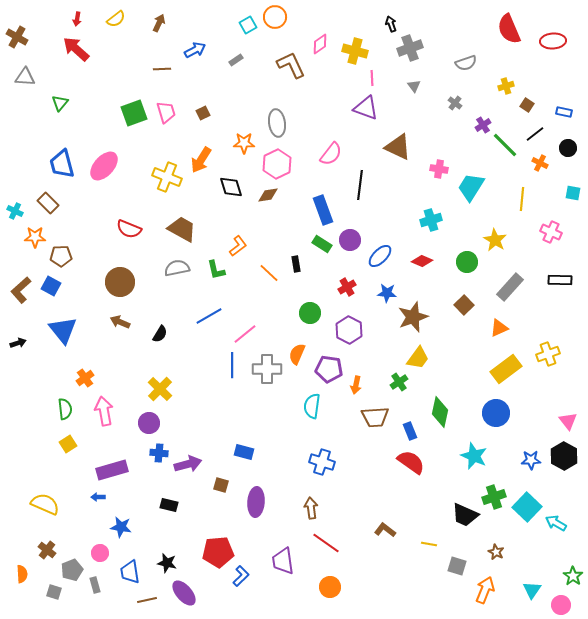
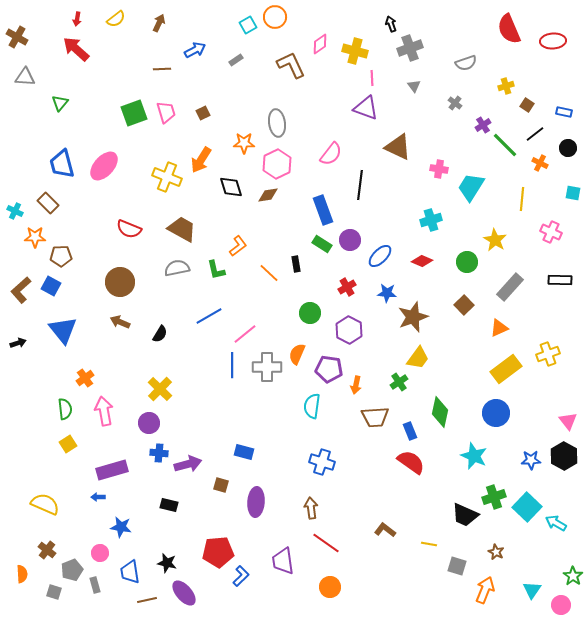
gray cross at (267, 369): moved 2 px up
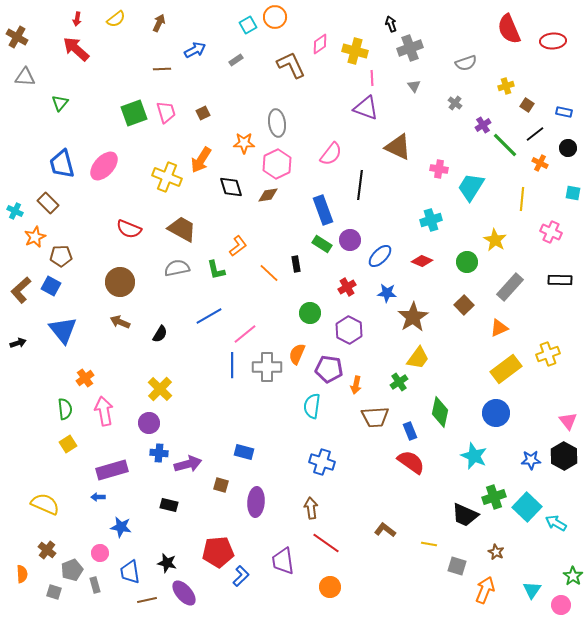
orange star at (35, 237): rotated 25 degrees counterclockwise
brown star at (413, 317): rotated 12 degrees counterclockwise
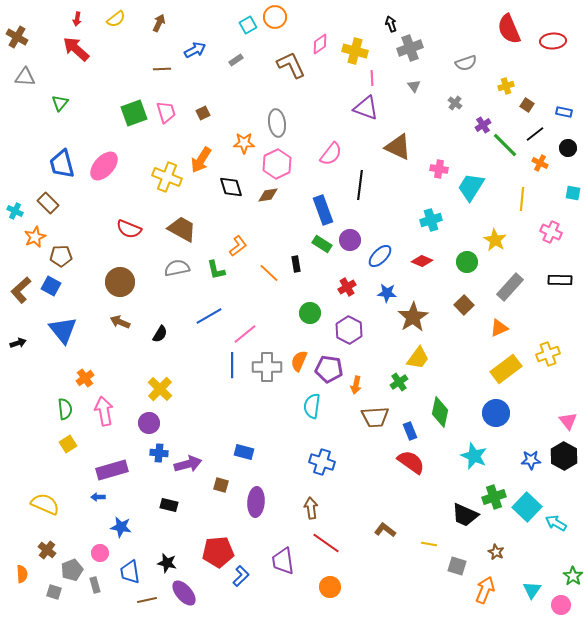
orange semicircle at (297, 354): moved 2 px right, 7 px down
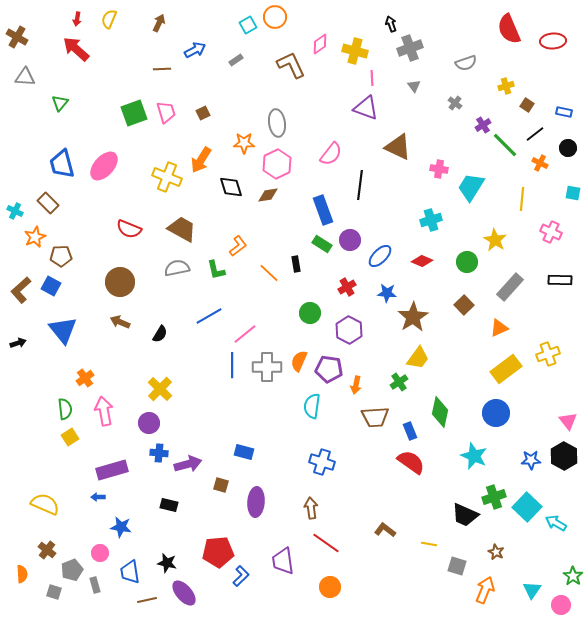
yellow semicircle at (116, 19): moved 7 px left; rotated 150 degrees clockwise
yellow square at (68, 444): moved 2 px right, 7 px up
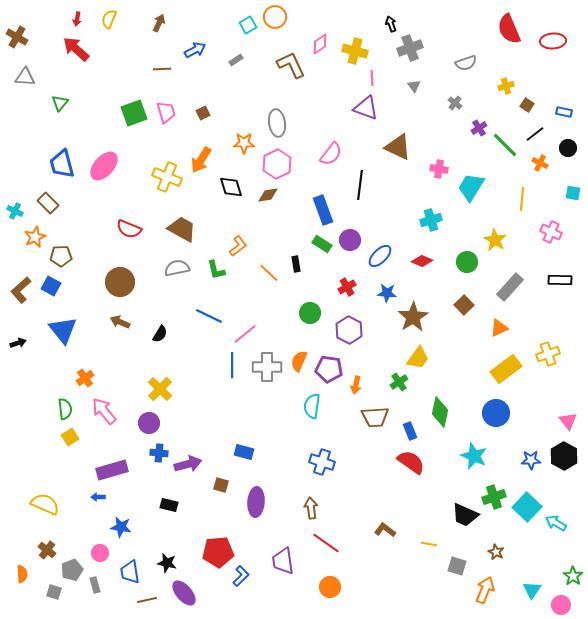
purple cross at (483, 125): moved 4 px left, 3 px down
blue line at (209, 316): rotated 56 degrees clockwise
pink arrow at (104, 411): rotated 28 degrees counterclockwise
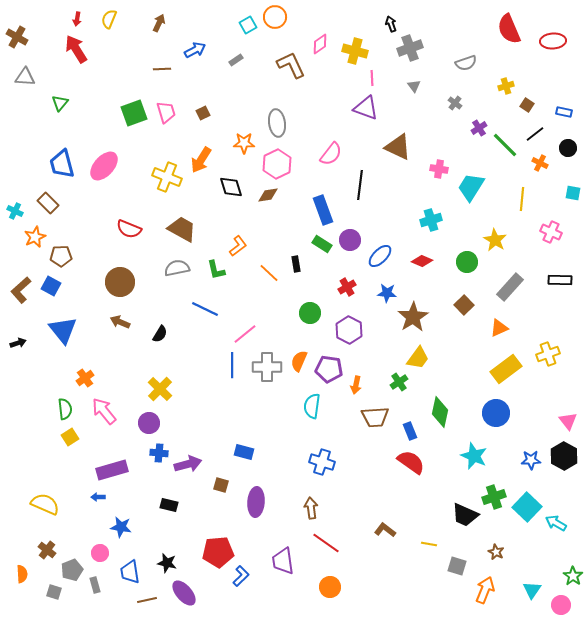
red arrow at (76, 49): rotated 16 degrees clockwise
blue line at (209, 316): moved 4 px left, 7 px up
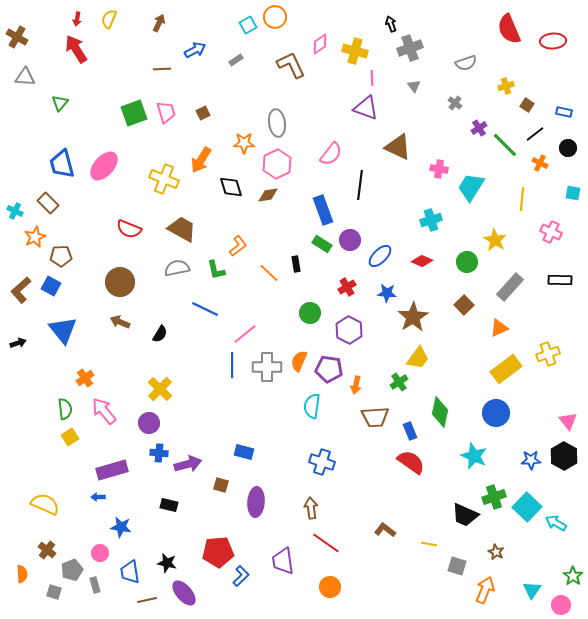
yellow cross at (167, 177): moved 3 px left, 2 px down
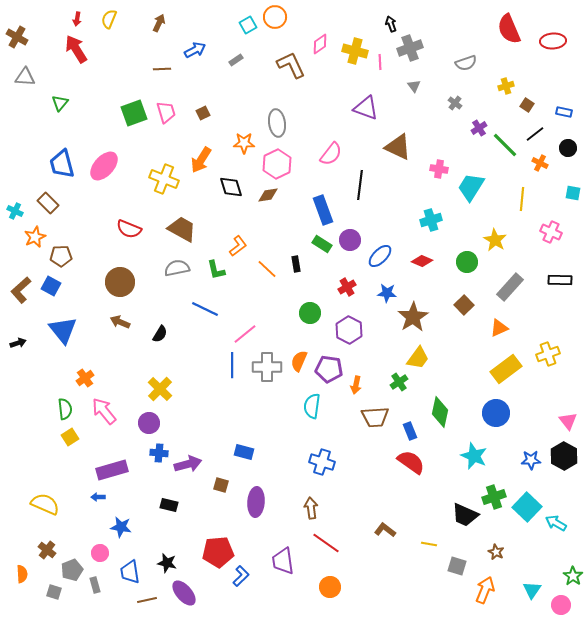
pink line at (372, 78): moved 8 px right, 16 px up
orange line at (269, 273): moved 2 px left, 4 px up
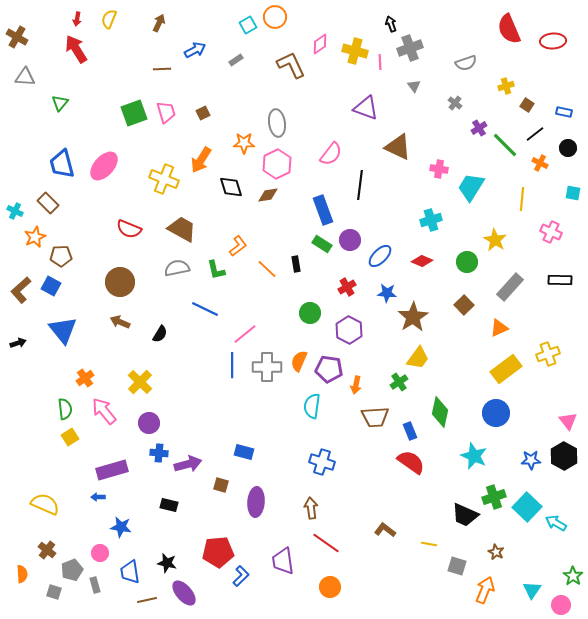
yellow cross at (160, 389): moved 20 px left, 7 px up
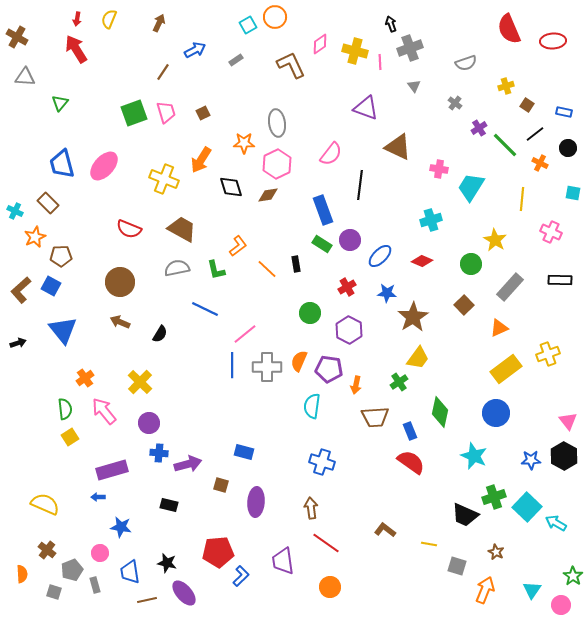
brown line at (162, 69): moved 1 px right, 3 px down; rotated 54 degrees counterclockwise
green circle at (467, 262): moved 4 px right, 2 px down
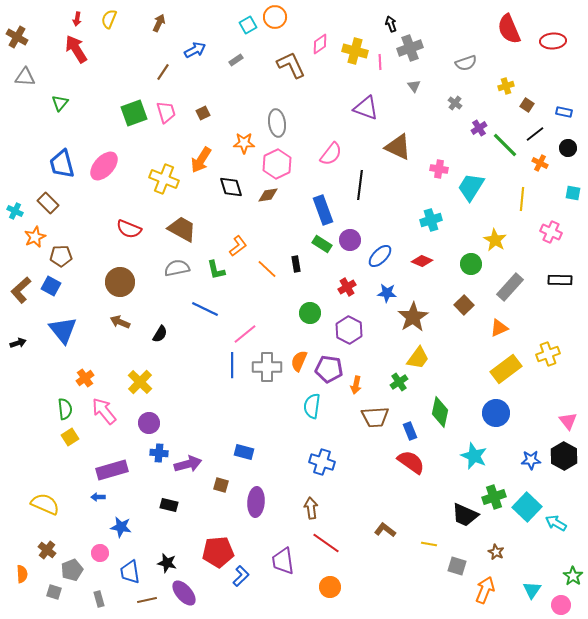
gray rectangle at (95, 585): moved 4 px right, 14 px down
